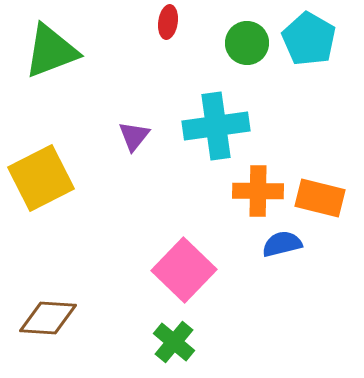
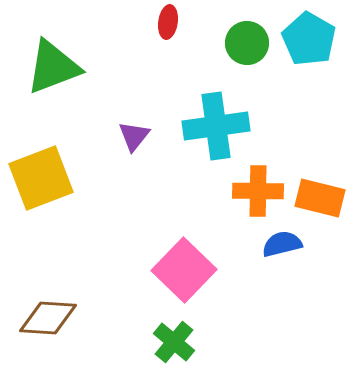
green triangle: moved 2 px right, 16 px down
yellow square: rotated 6 degrees clockwise
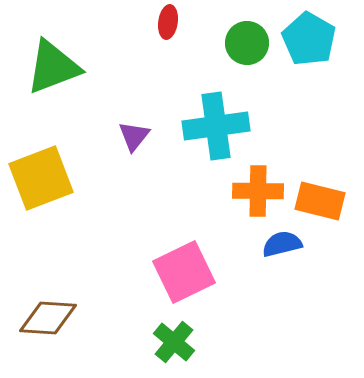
orange rectangle: moved 3 px down
pink square: moved 2 px down; rotated 20 degrees clockwise
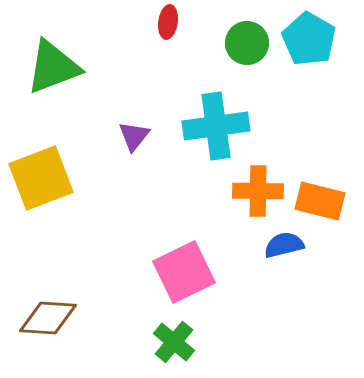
blue semicircle: moved 2 px right, 1 px down
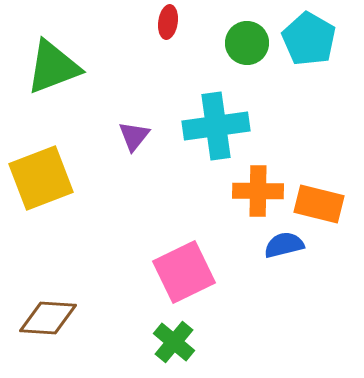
orange rectangle: moved 1 px left, 3 px down
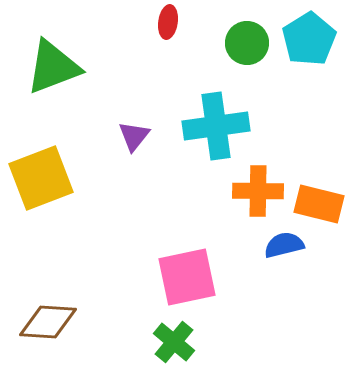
cyan pentagon: rotated 10 degrees clockwise
pink square: moved 3 px right, 5 px down; rotated 14 degrees clockwise
brown diamond: moved 4 px down
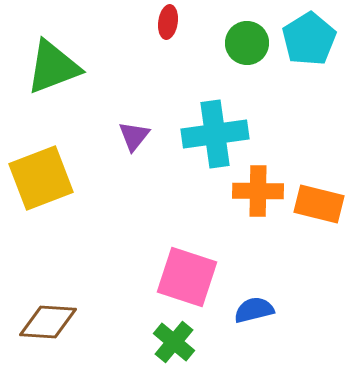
cyan cross: moved 1 px left, 8 px down
blue semicircle: moved 30 px left, 65 px down
pink square: rotated 30 degrees clockwise
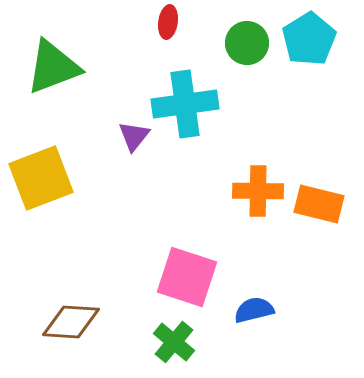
cyan cross: moved 30 px left, 30 px up
brown diamond: moved 23 px right
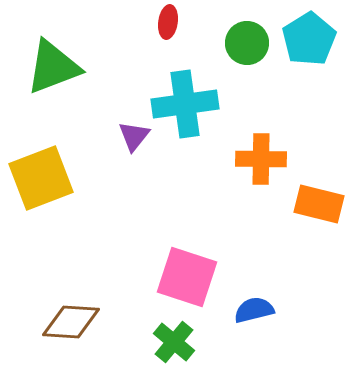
orange cross: moved 3 px right, 32 px up
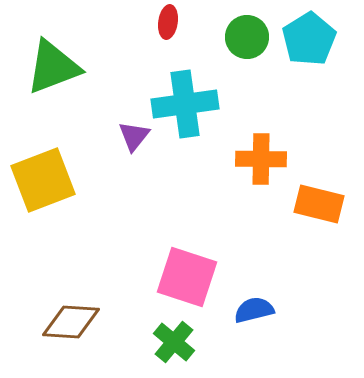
green circle: moved 6 px up
yellow square: moved 2 px right, 2 px down
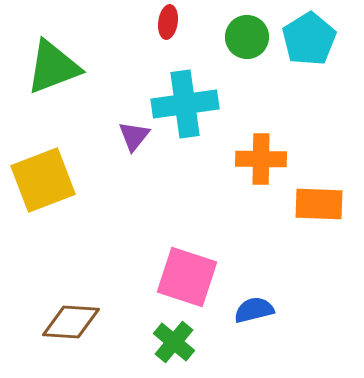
orange rectangle: rotated 12 degrees counterclockwise
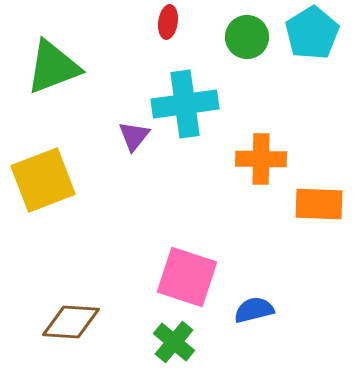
cyan pentagon: moved 3 px right, 6 px up
